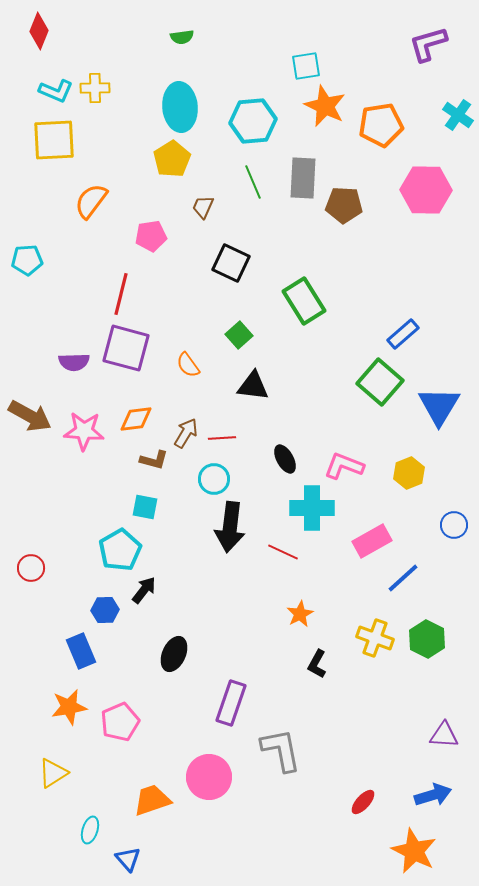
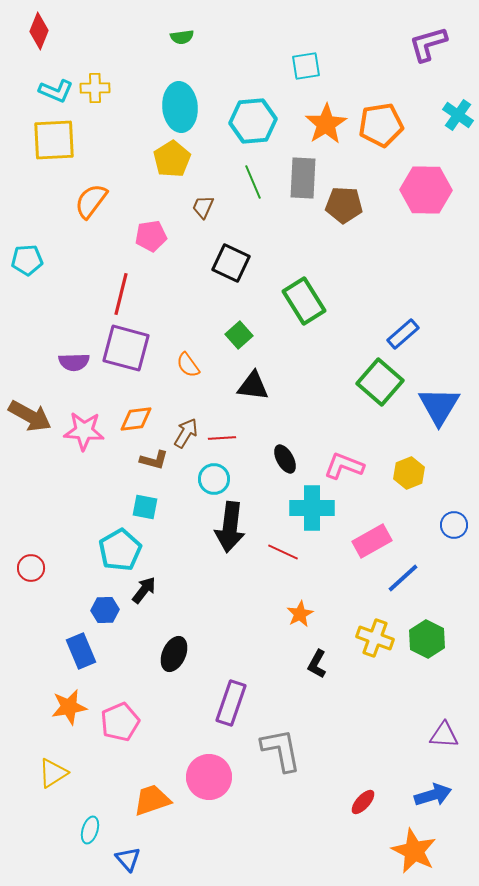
orange star at (325, 106): moved 1 px right, 18 px down; rotated 15 degrees clockwise
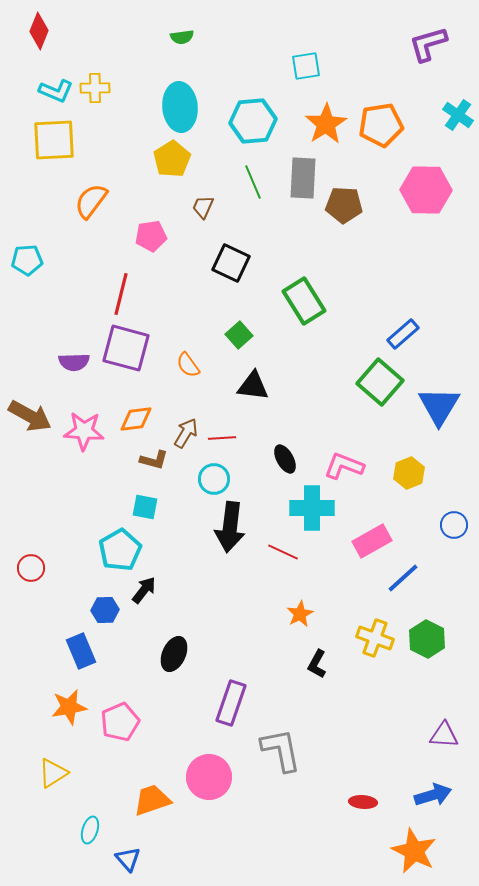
red ellipse at (363, 802): rotated 52 degrees clockwise
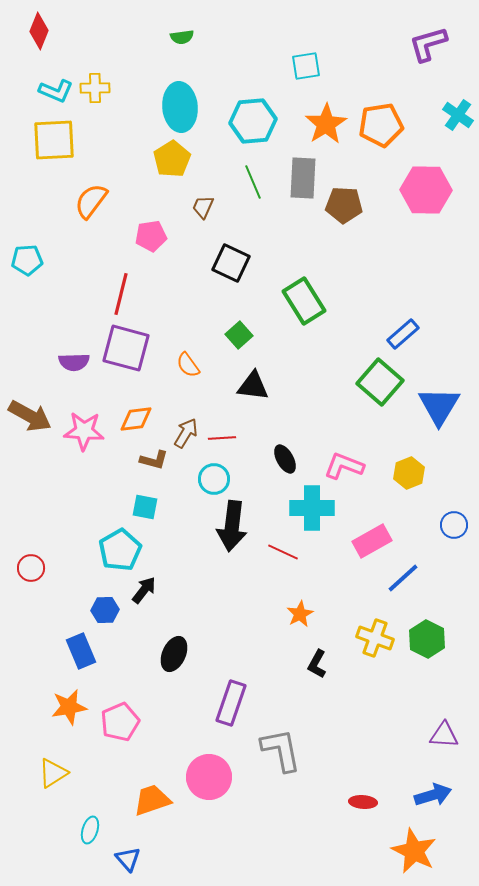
black arrow at (230, 527): moved 2 px right, 1 px up
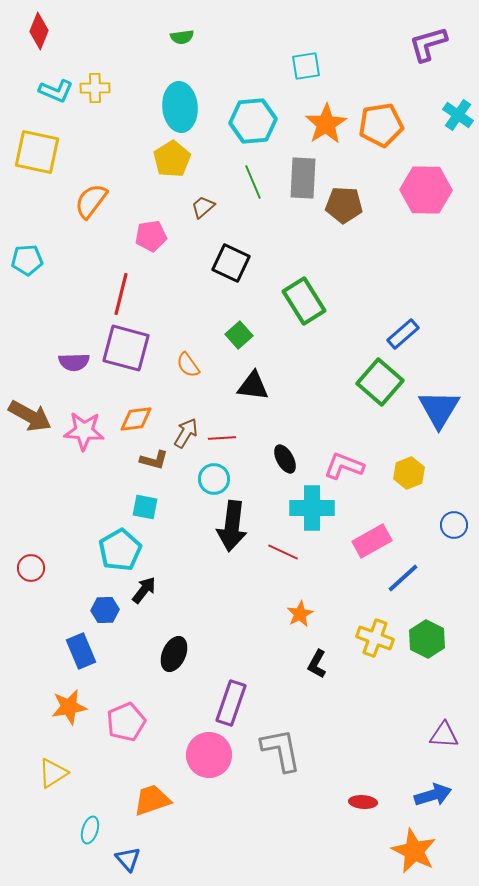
yellow square at (54, 140): moved 17 px left, 12 px down; rotated 15 degrees clockwise
brown trapezoid at (203, 207): rotated 25 degrees clockwise
blue triangle at (439, 406): moved 3 px down
pink pentagon at (120, 722): moved 6 px right
pink circle at (209, 777): moved 22 px up
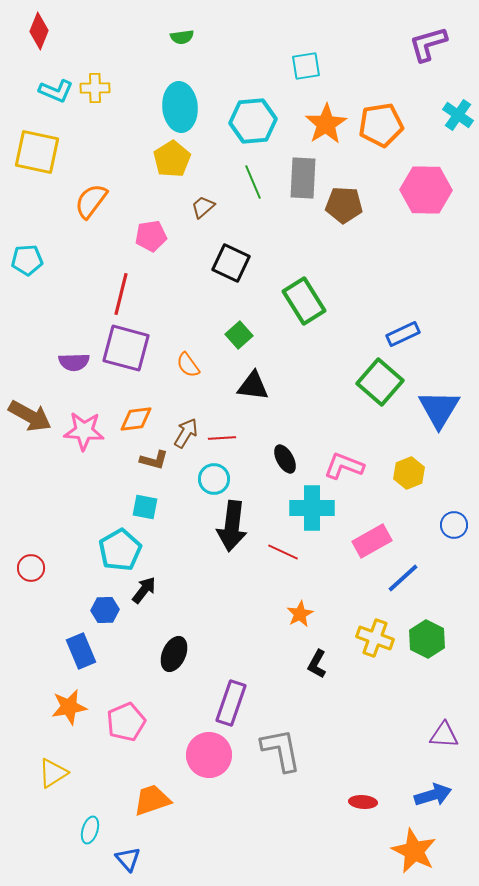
blue rectangle at (403, 334): rotated 16 degrees clockwise
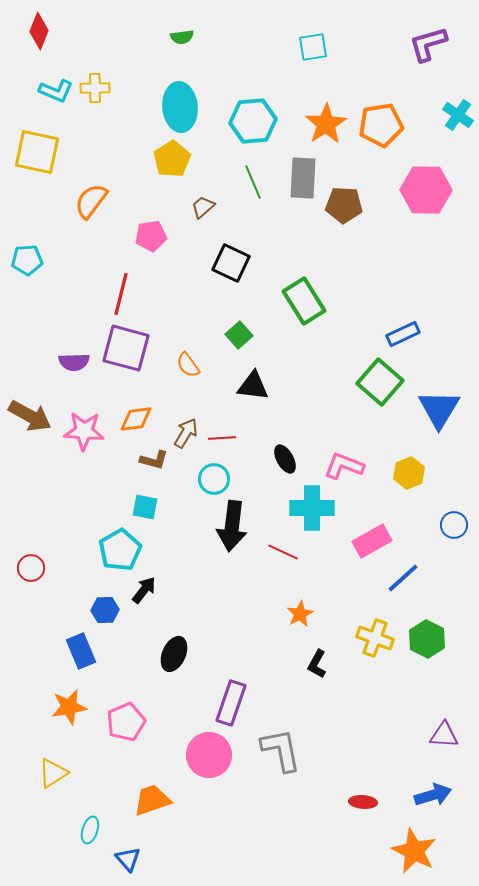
cyan square at (306, 66): moved 7 px right, 19 px up
